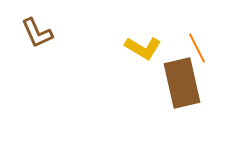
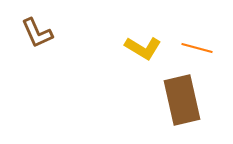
orange line: rotated 48 degrees counterclockwise
brown rectangle: moved 17 px down
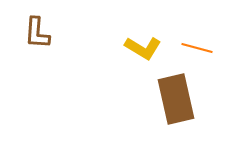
brown L-shape: rotated 28 degrees clockwise
brown rectangle: moved 6 px left, 1 px up
